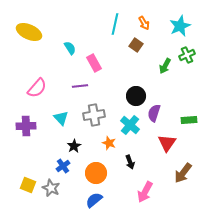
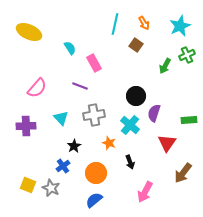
purple line: rotated 28 degrees clockwise
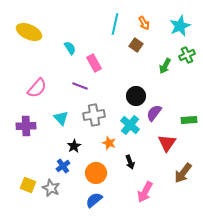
purple semicircle: rotated 18 degrees clockwise
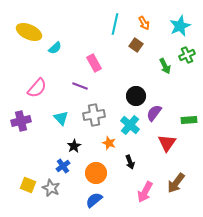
cyan semicircle: moved 15 px left; rotated 80 degrees clockwise
green arrow: rotated 56 degrees counterclockwise
purple cross: moved 5 px left, 5 px up; rotated 12 degrees counterclockwise
brown arrow: moved 7 px left, 10 px down
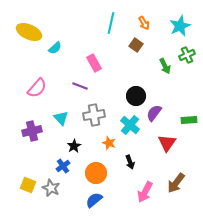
cyan line: moved 4 px left, 1 px up
purple cross: moved 11 px right, 10 px down
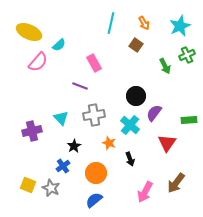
cyan semicircle: moved 4 px right, 3 px up
pink semicircle: moved 1 px right, 26 px up
black arrow: moved 3 px up
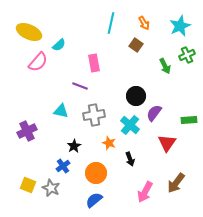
pink rectangle: rotated 18 degrees clockwise
cyan triangle: moved 7 px up; rotated 35 degrees counterclockwise
purple cross: moved 5 px left; rotated 12 degrees counterclockwise
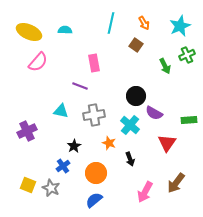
cyan semicircle: moved 6 px right, 15 px up; rotated 136 degrees counterclockwise
purple semicircle: rotated 96 degrees counterclockwise
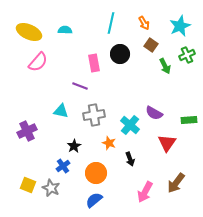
brown square: moved 15 px right
black circle: moved 16 px left, 42 px up
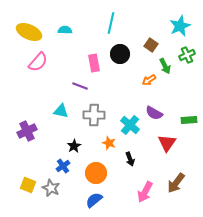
orange arrow: moved 5 px right, 57 px down; rotated 88 degrees clockwise
gray cross: rotated 10 degrees clockwise
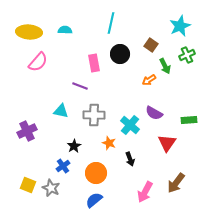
yellow ellipse: rotated 20 degrees counterclockwise
